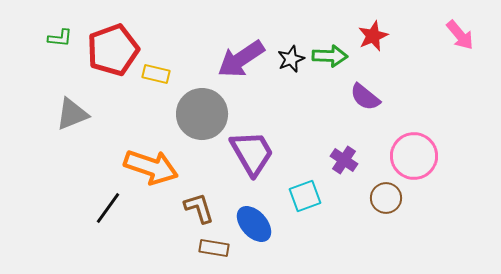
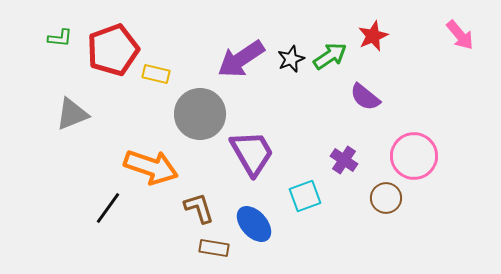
green arrow: rotated 36 degrees counterclockwise
gray circle: moved 2 px left
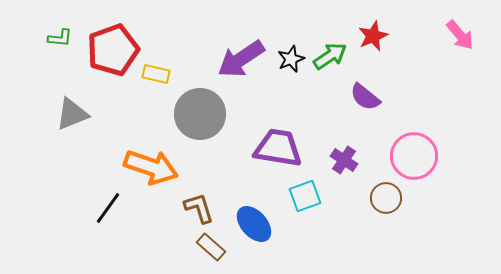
purple trapezoid: moved 26 px right, 5 px up; rotated 51 degrees counterclockwise
brown rectangle: moved 3 px left, 1 px up; rotated 32 degrees clockwise
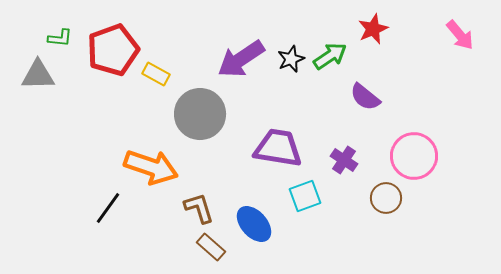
red star: moved 7 px up
yellow rectangle: rotated 16 degrees clockwise
gray triangle: moved 34 px left, 39 px up; rotated 21 degrees clockwise
